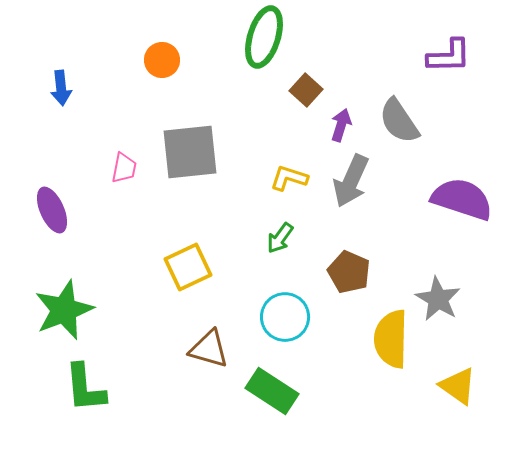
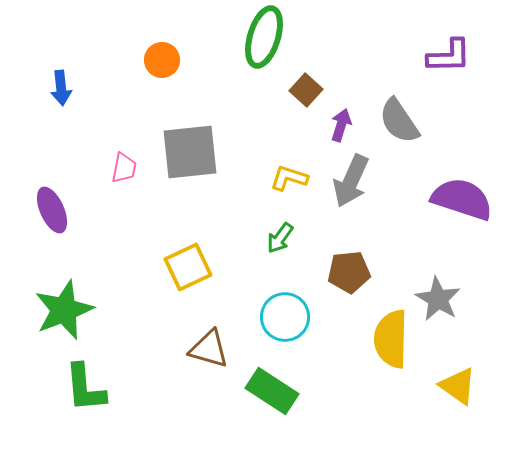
brown pentagon: rotated 30 degrees counterclockwise
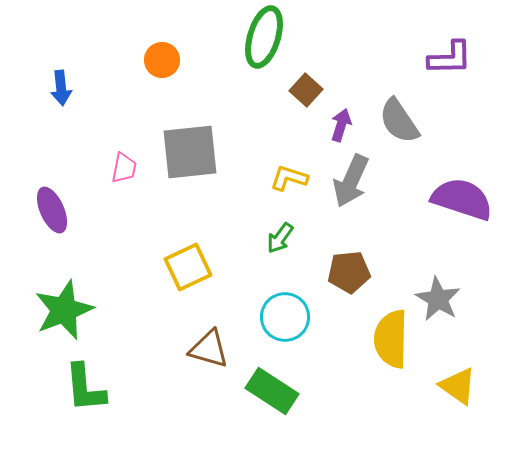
purple L-shape: moved 1 px right, 2 px down
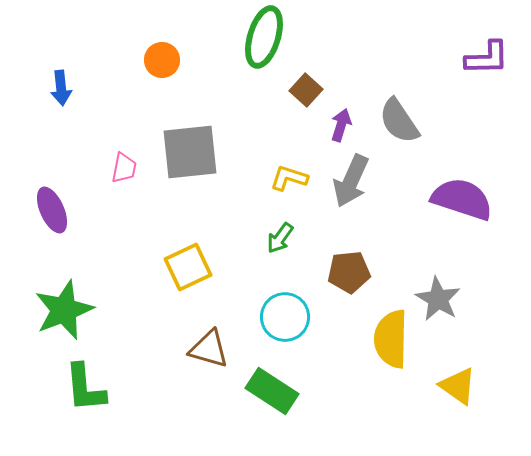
purple L-shape: moved 37 px right
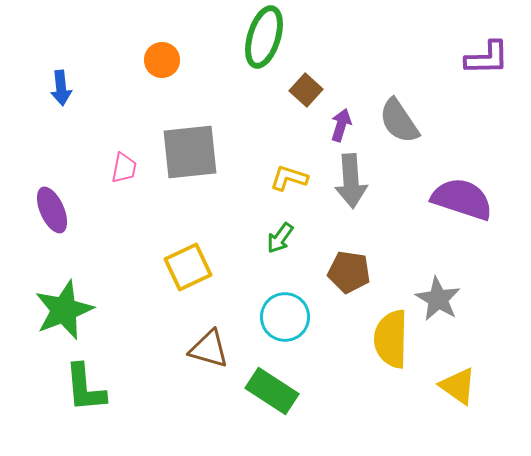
gray arrow: rotated 28 degrees counterclockwise
brown pentagon: rotated 15 degrees clockwise
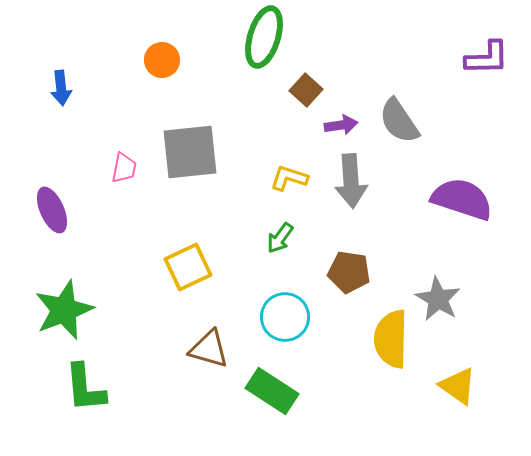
purple arrow: rotated 64 degrees clockwise
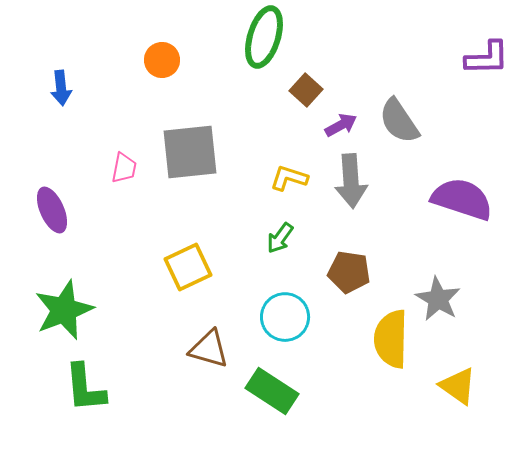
purple arrow: rotated 20 degrees counterclockwise
